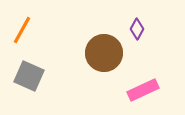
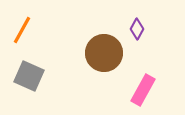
pink rectangle: rotated 36 degrees counterclockwise
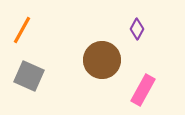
brown circle: moved 2 px left, 7 px down
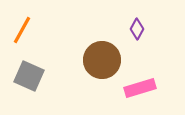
pink rectangle: moved 3 px left, 2 px up; rotated 44 degrees clockwise
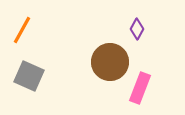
brown circle: moved 8 px right, 2 px down
pink rectangle: rotated 52 degrees counterclockwise
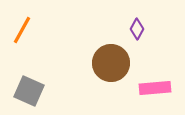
brown circle: moved 1 px right, 1 px down
gray square: moved 15 px down
pink rectangle: moved 15 px right; rotated 64 degrees clockwise
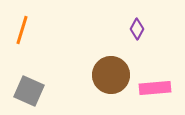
orange line: rotated 12 degrees counterclockwise
brown circle: moved 12 px down
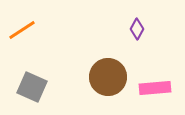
orange line: rotated 40 degrees clockwise
brown circle: moved 3 px left, 2 px down
gray square: moved 3 px right, 4 px up
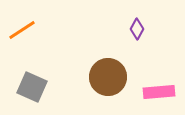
pink rectangle: moved 4 px right, 4 px down
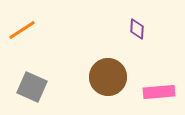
purple diamond: rotated 25 degrees counterclockwise
